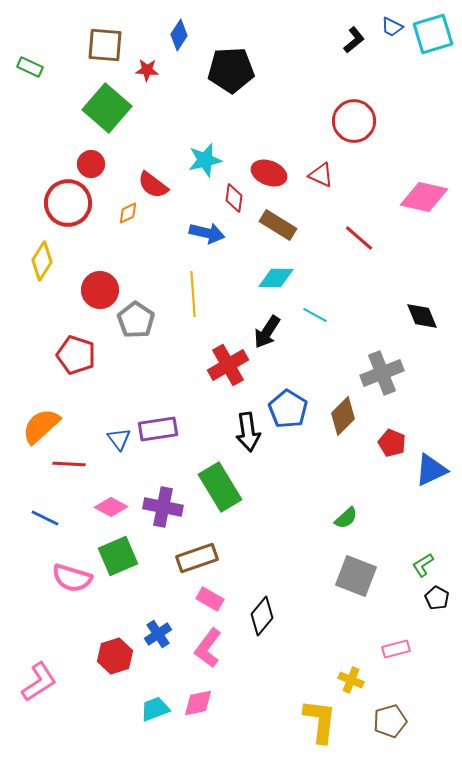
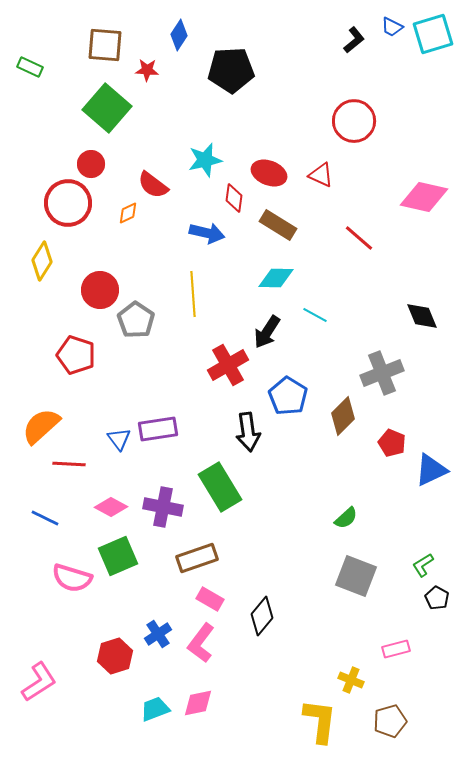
blue pentagon at (288, 409): moved 13 px up
pink L-shape at (208, 648): moved 7 px left, 5 px up
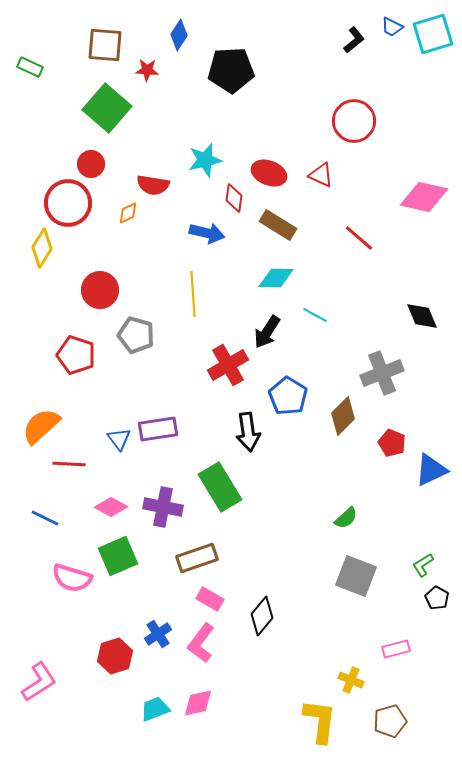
red semicircle at (153, 185): rotated 28 degrees counterclockwise
yellow diamond at (42, 261): moved 13 px up
gray pentagon at (136, 320): moved 15 px down; rotated 18 degrees counterclockwise
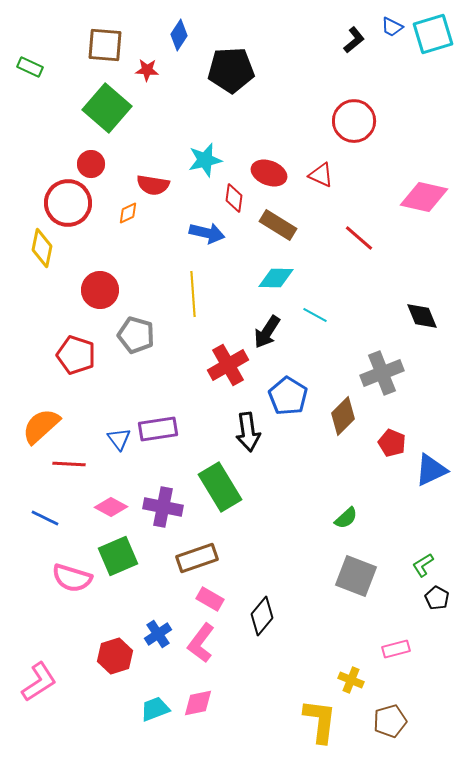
yellow diamond at (42, 248): rotated 21 degrees counterclockwise
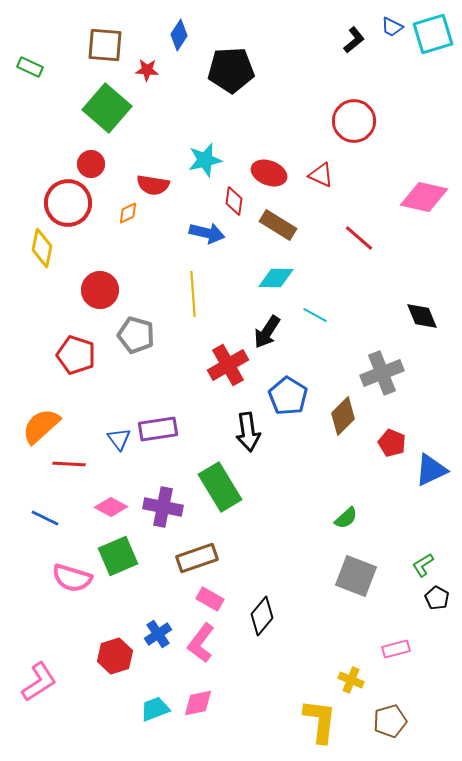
red diamond at (234, 198): moved 3 px down
